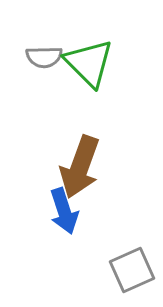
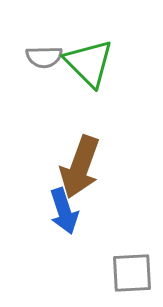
gray square: moved 3 px down; rotated 21 degrees clockwise
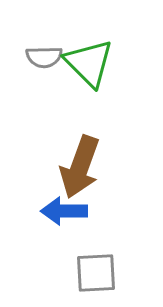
blue arrow: rotated 108 degrees clockwise
gray square: moved 36 px left
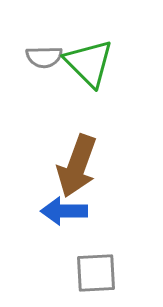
brown arrow: moved 3 px left, 1 px up
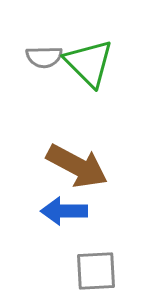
brown arrow: rotated 82 degrees counterclockwise
gray square: moved 2 px up
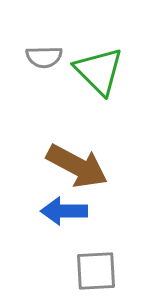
green triangle: moved 10 px right, 8 px down
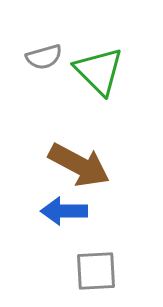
gray semicircle: rotated 15 degrees counterclockwise
brown arrow: moved 2 px right, 1 px up
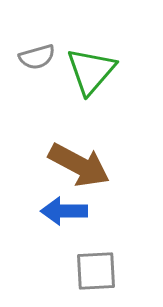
gray semicircle: moved 7 px left
green triangle: moved 8 px left; rotated 26 degrees clockwise
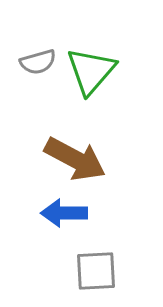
gray semicircle: moved 1 px right, 5 px down
brown arrow: moved 4 px left, 6 px up
blue arrow: moved 2 px down
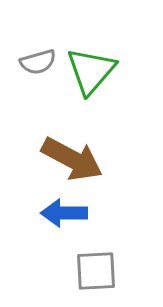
brown arrow: moved 3 px left
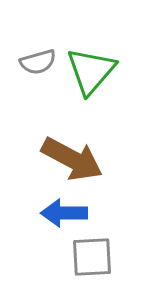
gray square: moved 4 px left, 14 px up
